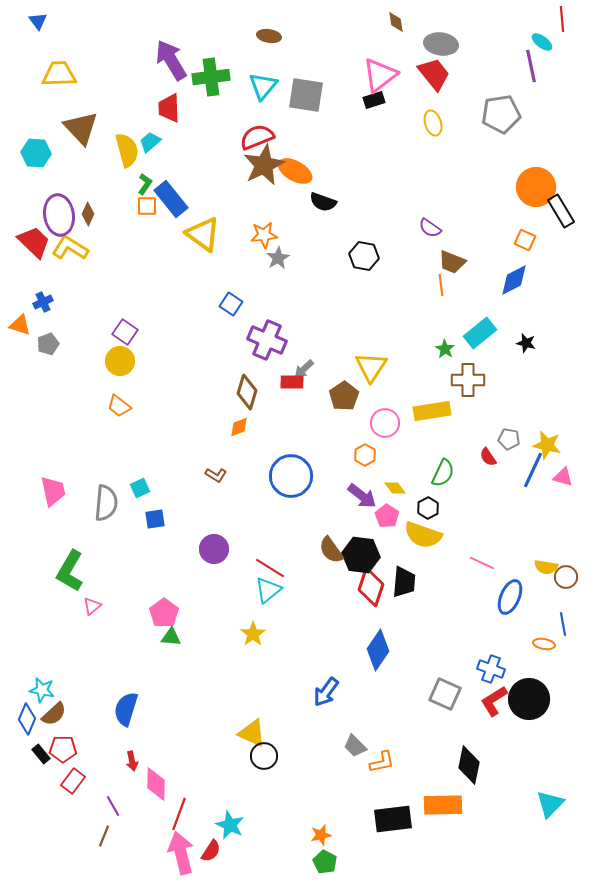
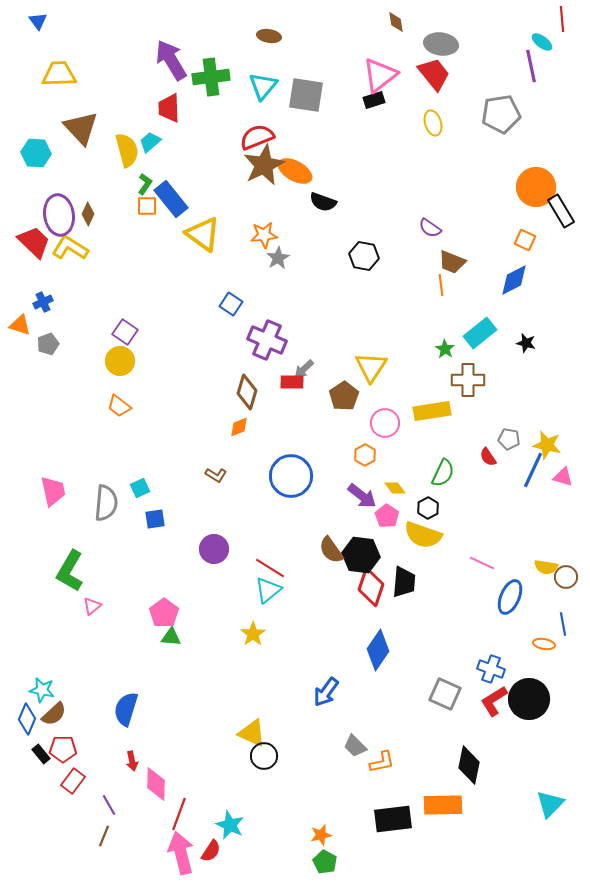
purple line at (113, 806): moved 4 px left, 1 px up
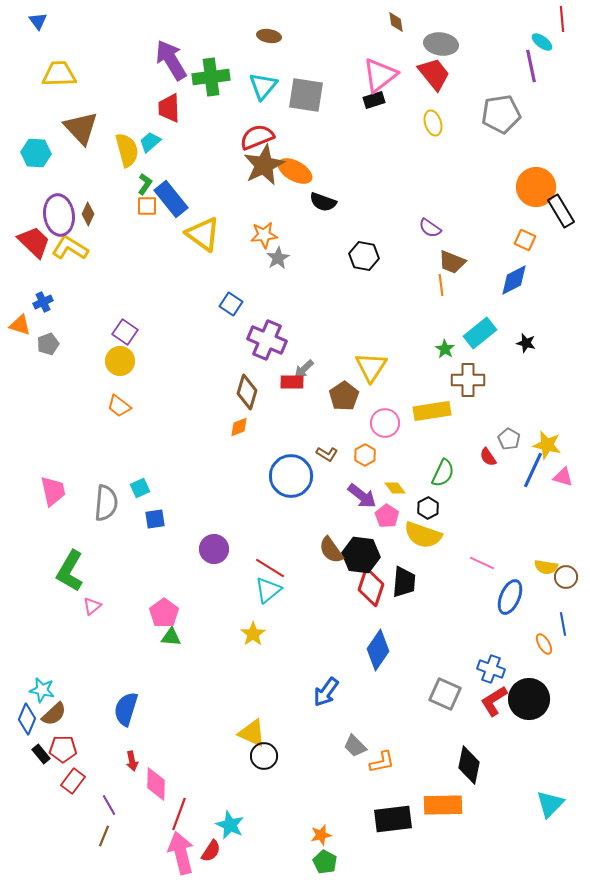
gray pentagon at (509, 439): rotated 20 degrees clockwise
brown L-shape at (216, 475): moved 111 px right, 21 px up
orange ellipse at (544, 644): rotated 50 degrees clockwise
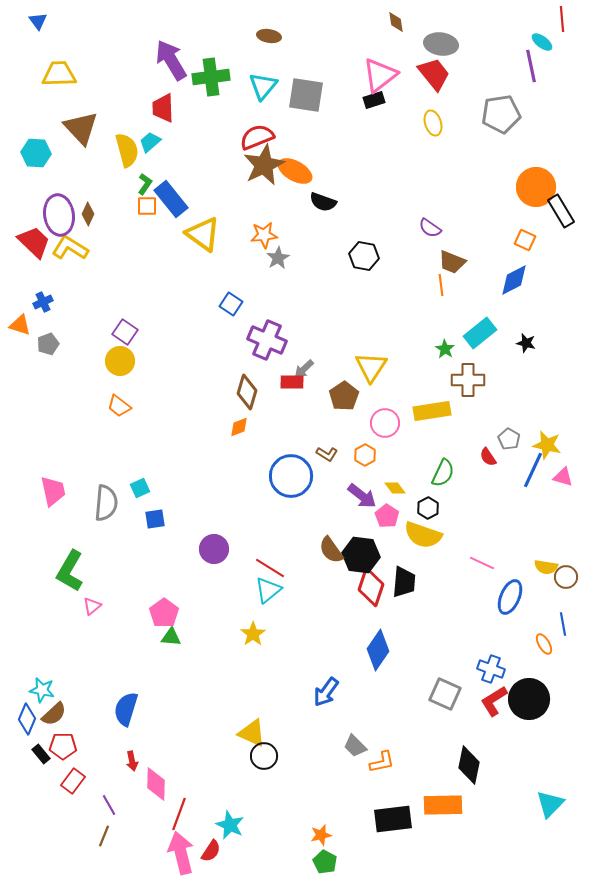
red trapezoid at (169, 108): moved 6 px left
red pentagon at (63, 749): moved 3 px up
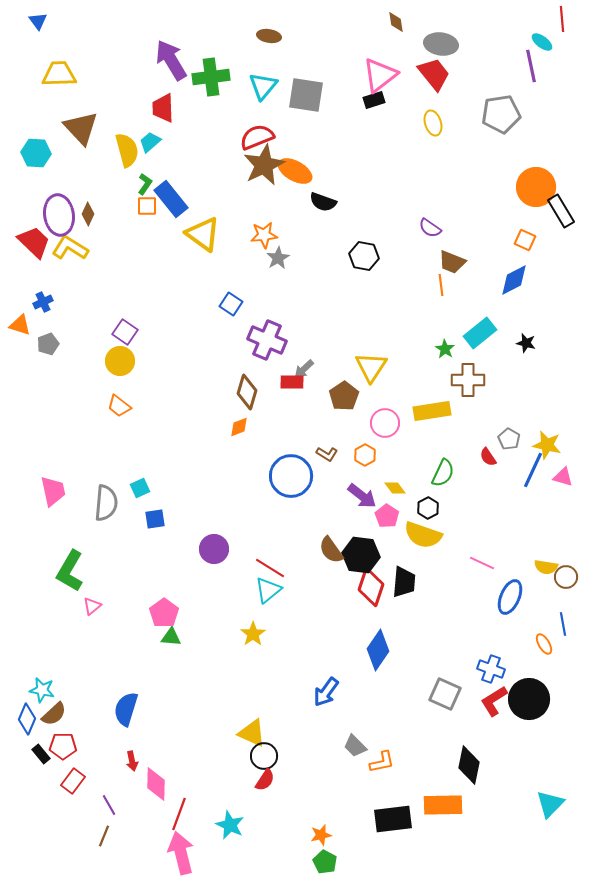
red semicircle at (211, 851): moved 54 px right, 71 px up
